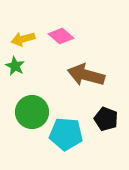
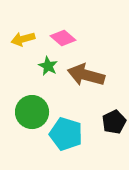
pink diamond: moved 2 px right, 2 px down
green star: moved 33 px right
black pentagon: moved 8 px right, 3 px down; rotated 25 degrees clockwise
cyan pentagon: rotated 12 degrees clockwise
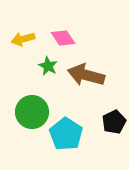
pink diamond: rotated 15 degrees clockwise
cyan pentagon: rotated 16 degrees clockwise
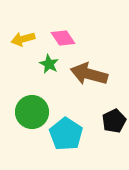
green star: moved 1 px right, 2 px up
brown arrow: moved 3 px right, 1 px up
black pentagon: moved 1 px up
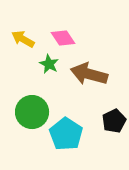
yellow arrow: rotated 45 degrees clockwise
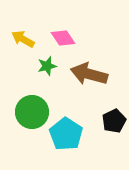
green star: moved 2 px left, 2 px down; rotated 30 degrees clockwise
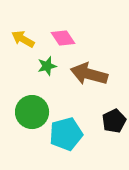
cyan pentagon: rotated 24 degrees clockwise
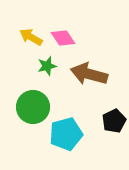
yellow arrow: moved 8 px right, 2 px up
green circle: moved 1 px right, 5 px up
